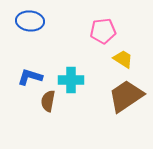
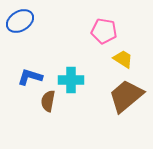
blue ellipse: moved 10 px left; rotated 36 degrees counterclockwise
pink pentagon: moved 1 px right; rotated 15 degrees clockwise
brown trapezoid: rotated 6 degrees counterclockwise
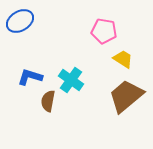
cyan cross: rotated 35 degrees clockwise
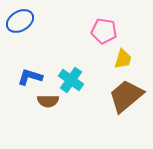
yellow trapezoid: rotated 75 degrees clockwise
brown semicircle: rotated 100 degrees counterclockwise
